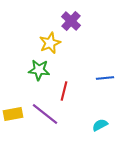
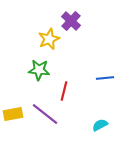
yellow star: moved 1 px left, 4 px up
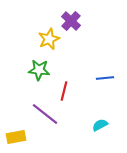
yellow rectangle: moved 3 px right, 23 px down
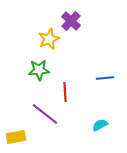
green star: rotated 10 degrees counterclockwise
red line: moved 1 px right, 1 px down; rotated 18 degrees counterclockwise
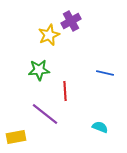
purple cross: rotated 18 degrees clockwise
yellow star: moved 4 px up
blue line: moved 5 px up; rotated 18 degrees clockwise
red line: moved 1 px up
cyan semicircle: moved 2 px down; rotated 49 degrees clockwise
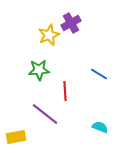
purple cross: moved 2 px down
blue line: moved 6 px left, 1 px down; rotated 18 degrees clockwise
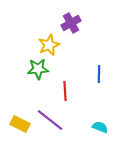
yellow star: moved 10 px down
green star: moved 1 px left, 1 px up
blue line: rotated 60 degrees clockwise
purple line: moved 5 px right, 6 px down
yellow rectangle: moved 4 px right, 13 px up; rotated 36 degrees clockwise
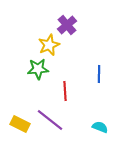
purple cross: moved 4 px left, 2 px down; rotated 12 degrees counterclockwise
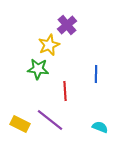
green star: rotated 10 degrees clockwise
blue line: moved 3 px left
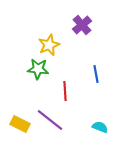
purple cross: moved 15 px right
blue line: rotated 12 degrees counterclockwise
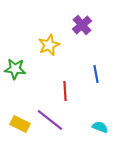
green star: moved 23 px left
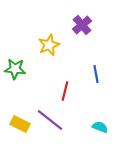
red line: rotated 18 degrees clockwise
